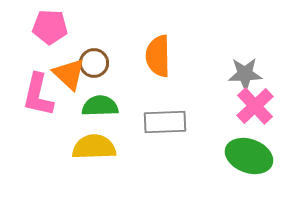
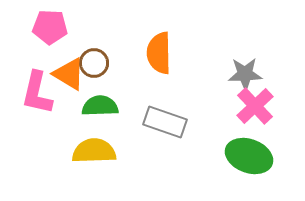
orange semicircle: moved 1 px right, 3 px up
orange triangle: rotated 12 degrees counterclockwise
pink L-shape: moved 1 px left, 2 px up
gray rectangle: rotated 21 degrees clockwise
yellow semicircle: moved 4 px down
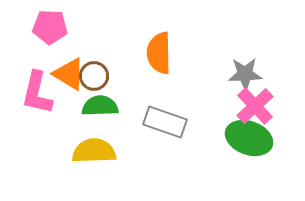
brown circle: moved 13 px down
green ellipse: moved 18 px up
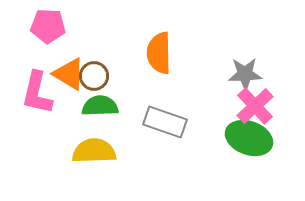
pink pentagon: moved 2 px left, 1 px up
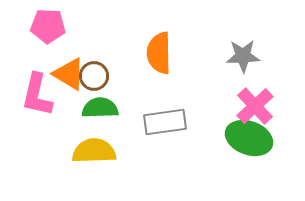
gray star: moved 2 px left, 18 px up
pink L-shape: moved 2 px down
green semicircle: moved 2 px down
gray rectangle: rotated 27 degrees counterclockwise
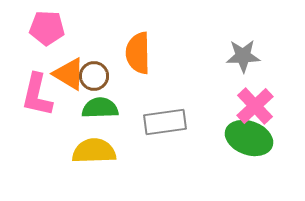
pink pentagon: moved 1 px left, 2 px down
orange semicircle: moved 21 px left
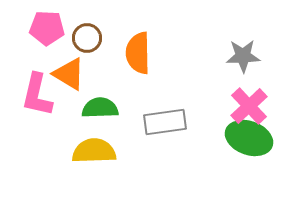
brown circle: moved 7 px left, 38 px up
pink cross: moved 6 px left
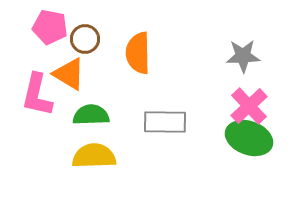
pink pentagon: moved 3 px right, 1 px up; rotated 8 degrees clockwise
brown circle: moved 2 px left, 1 px down
green semicircle: moved 9 px left, 7 px down
gray rectangle: rotated 9 degrees clockwise
yellow semicircle: moved 5 px down
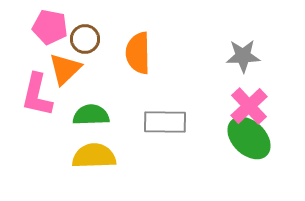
orange triangle: moved 4 px left, 5 px up; rotated 45 degrees clockwise
green ellipse: rotated 24 degrees clockwise
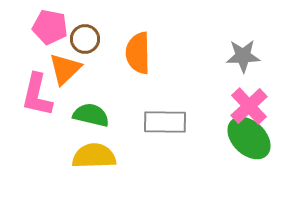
green semicircle: rotated 15 degrees clockwise
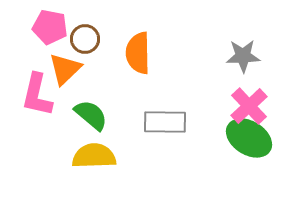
green semicircle: rotated 27 degrees clockwise
green ellipse: rotated 12 degrees counterclockwise
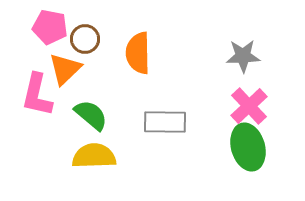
green ellipse: moved 1 px left, 9 px down; rotated 42 degrees clockwise
